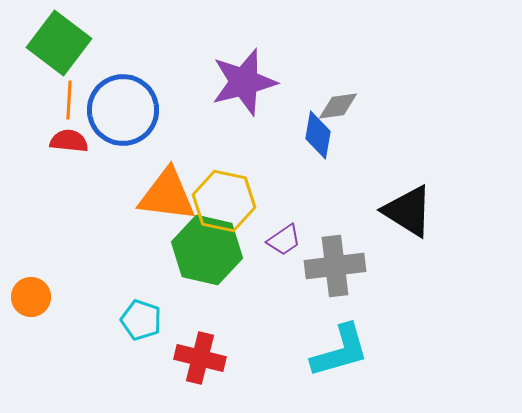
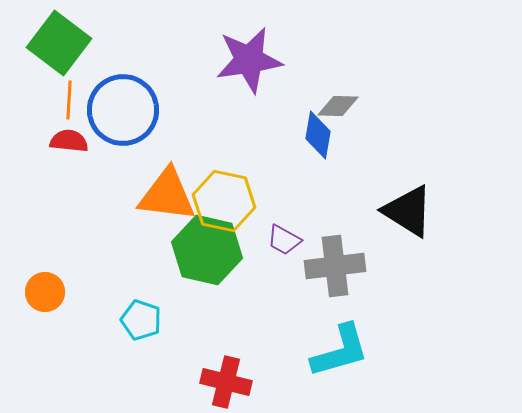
purple star: moved 5 px right, 22 px up; rotated 6 degrees clockwise
gray diamond: rotated 9 degrees clockwise
purple trapezoid: rotated 63 degrees clockwise
orange circle: moved 14 px right, 5 px up
red cross: moved 26 px right, 24 px down
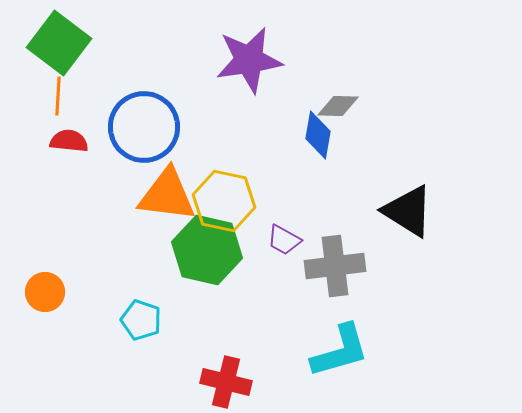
orange line: moved 11 px left, 4 px up
blue circle: moved 21 px right, 17 px down
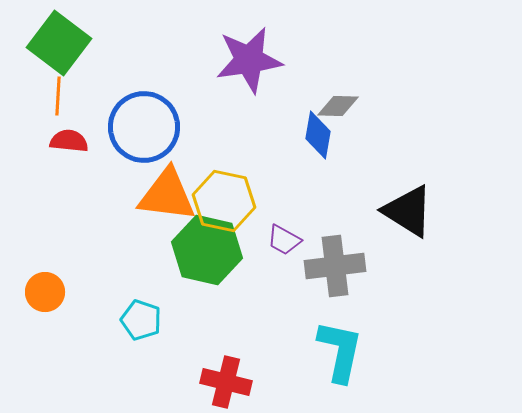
cyan L-shape: rotated 62 degrees counterclockwise
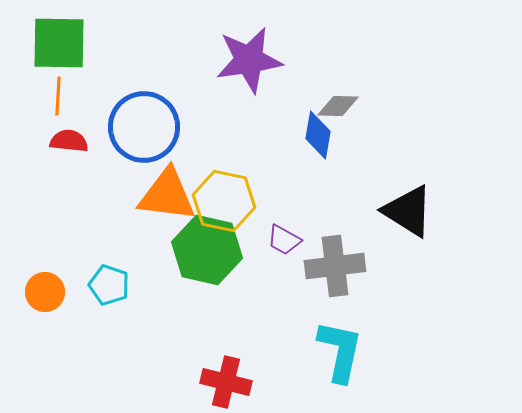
green square: rotated 36 degrees counterclockwise
cyan pentagon: moved 32 px left, 35 px up
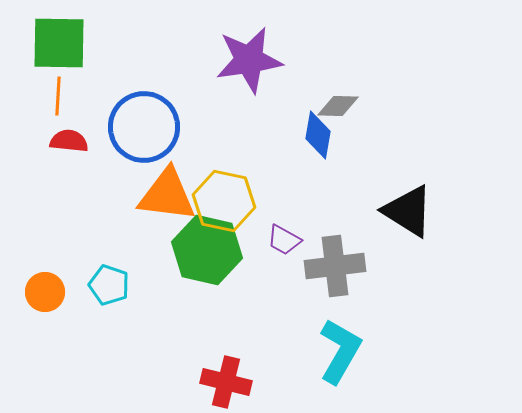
cyan L-shape: rotated 18 degrees clockwise
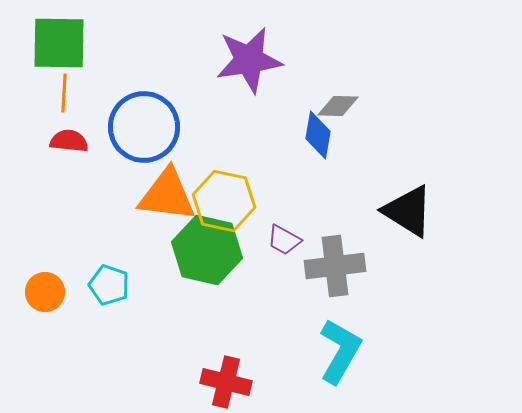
orange line: moved 6 px right, 3 px up
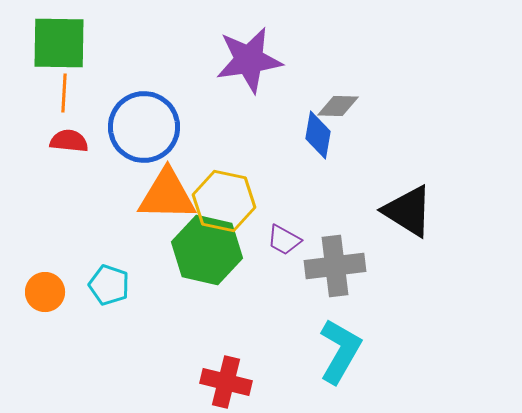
orange triangle: rotated 6 degrees counterclockwise
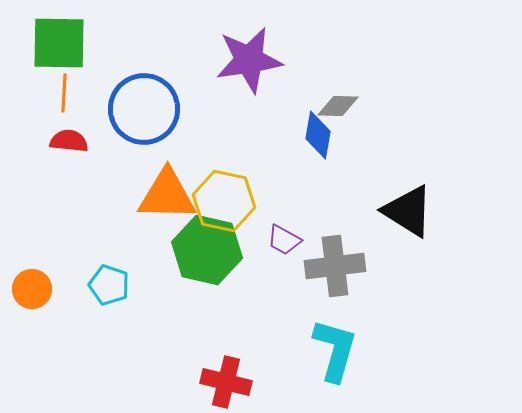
blue circle: moved 18 px up
orange circle: moved 13 px left, 3 px up
cyan L-shape: moved 5 px left, 1 px up; rotated 14 degrees counterclockwise
